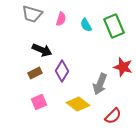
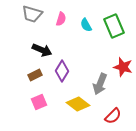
brown rectangle: moved 2 px down
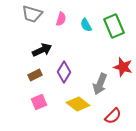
black arrow: rotated 48 degrees counterclockwise
purple diamond: moved 2 px right, 1 px down
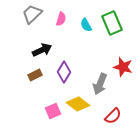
gray trapezoid: rotated 120 degrees clockwise
green rectangle: moved 2 px left, 3 px up
pink square: moved 14 px right, 9 px down
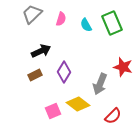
black arrow: moved 1 px left, 1 px down
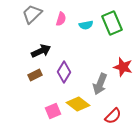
cyan semicircle: rotated 72 degrees counterclockwise
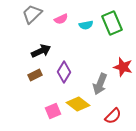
pink semicircle: rotated 48 degrees clockwise
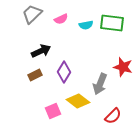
green rectangle: rotated 60 degrees counterclockwise
yellow diamond: moved 3 px up
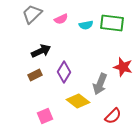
pink square: moved 8 px left, 5 px down
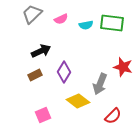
pink square: moved 2 px left, 1 px up
